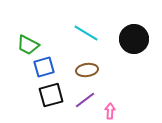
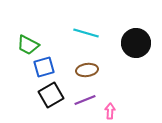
cyan line: rotated 15 degrees counterclockwise
black circle: moved 2 px right, 4 px down
black square: rotated 15 degrees counterclockwise
purple line: rotated 15 degrees clockwise
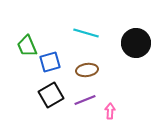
green trapezoid: moved 1 px left, 1 px down; rotated 40 degrees clockwise
blue square: moved 6 px right, 5 px up
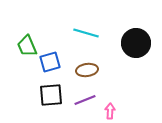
black square: rotated 25 degrees clockwise
